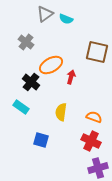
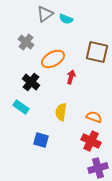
orange ellipse: moved 2 px right, 6 px up
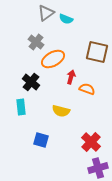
gray triangle: moved 1 px right, 1 px up
gray cross: moved 10 px right
cyan rectangle: rotated 49 degrees clockwise
yellow semicircle: moved 1 px up; rotated 84 degrees counterclockwise
orange semicircle: moved 7 px left, 28 px up
red cross: moved 1 px down; rotated 18 degrees clockwise
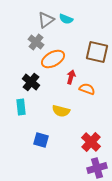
gray triangle: moved 7 px down
purple cross: moved 1 px left
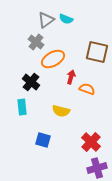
cyan rectangle: moved 1 px right
blue square: moved 2 px right
